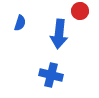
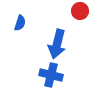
blue arrow: moved 2 px left, 10 px down; rotated 8 degrees clockwise
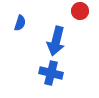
blue arrow: moved 1 px left, 3 px up
blue cross: moved 2 px up
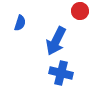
blue arrow: rotated 12 degrees clockwise
blue cross: moved 10 px right
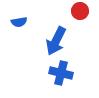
blue semicircle: moved 1 px left, 1 px up; rotated 63 degrees clockwise
